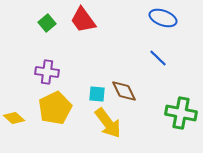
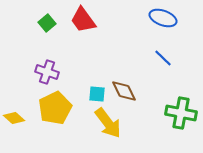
blue line: moved 5 px right
purple cross: rotated 10 degrees clockwise
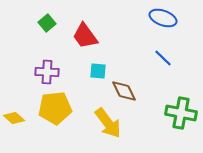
red trapezoid: moved 2 px right, 16 px down
purple cross: rotated 15 degrees counterclockwise
cyan square: moved 1 px right, 23 px up
yellow pentagon: rotated 20 degrees clockwise
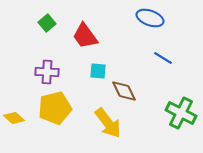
blue ellipse: moved 13 px left
blue line: rotated 12 degrees counterclockwise
yellow pentagon: rotated 8 degrees counterclockwise
green cross: rotated 16 degrees clockwise
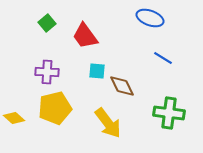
cyan square: moved 1 px left
brown diamond: moved 2 px left, 5 px up
green cross: moved 12 px left; rotated 20 degrees counterclockwise
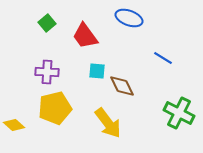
blue ellipse: moved 21 px left
green cross: moved 10 px right; rotated 20 degrees clockwise
yellow diamond: moved 7 px down
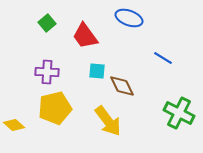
yellow arrow: moved 2 px up
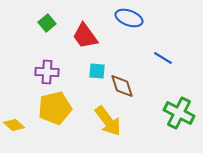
brown diamond: rotated 8 degrees clockwise
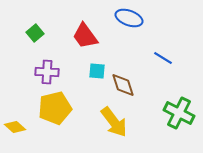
green square: moved 12 px left, 10 px down
brown diamond: moved 1 px right, 1 px up
yellow arrow: moved 6 px right, 1 px down
yellow diamond: moved 1 px right, 2 px down
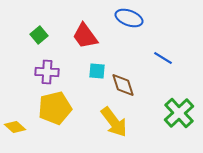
green square: moved 4 px right, 2 px down
green cross: rotated 20 degrees clockwise
